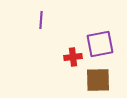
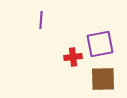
brown square: moved 5 px right, 1 px up
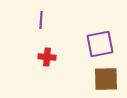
red cross: moved 26 px left; rotated 12 degrees clockwise
brown square: moved 3 px right
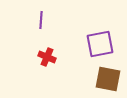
red cross: rotated 18 degrees clockwise
brown square: moved 2 px right; rotated 12 degrees clockwise
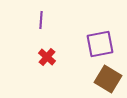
red cross: rotated 18 degrees clockwise
brown square: rotated 20 degrees clockwise
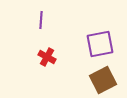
red cross: rotated 12 degrees counterclockwise
brown square: moved 5 px left, 1 px down; rotated 32 degrees clockwise
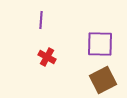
purple square: rotated 12 degrees clockwise
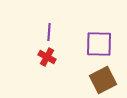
purple line: moved 8 px right, 12 px down
purple square: moved 1 px left
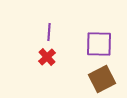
red cross: rotated 18 degrees clockwise
brown square: moved 1 px left, 1 px up
